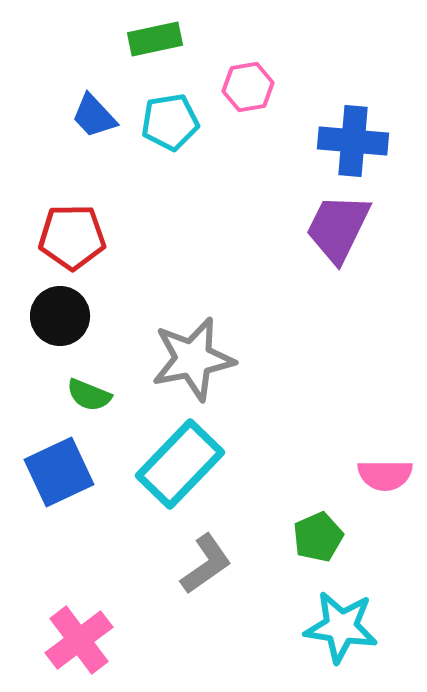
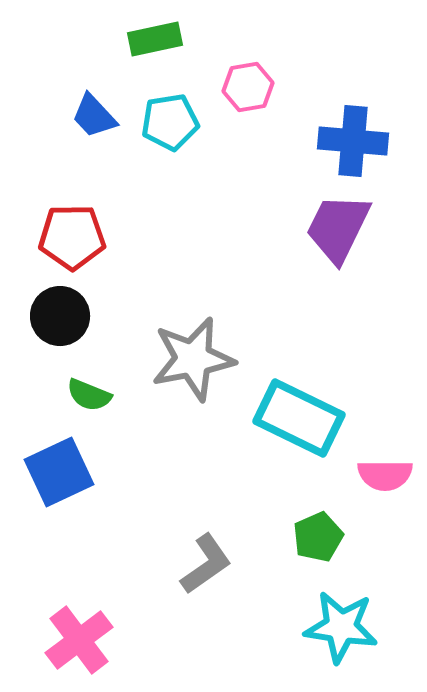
cyan rectangle: moved 119 px right, 46 px up; rotated 72 degrees clockwise
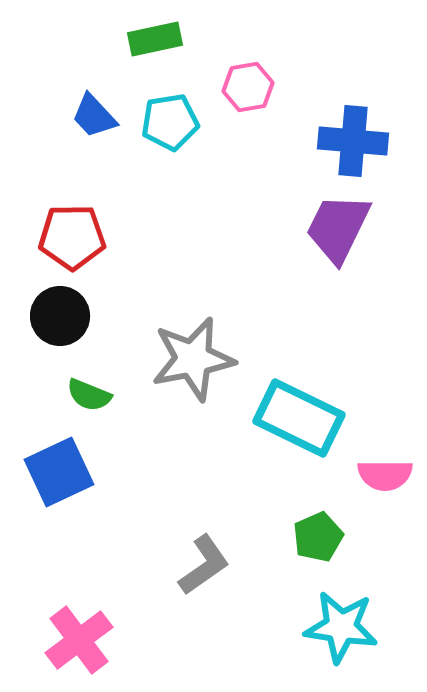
gray L-shape: moved 2 px left, 1 px down
